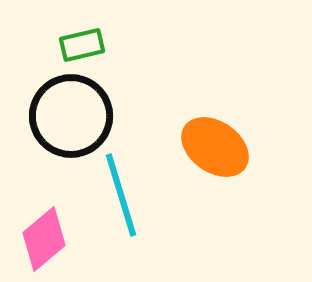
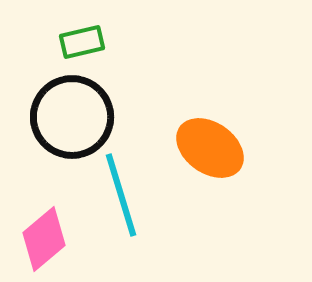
green rectangle: moved 3 px up
black circle: moved 1 px right, 1 px down
orange ellipse: moved 5 px left, 1 px down
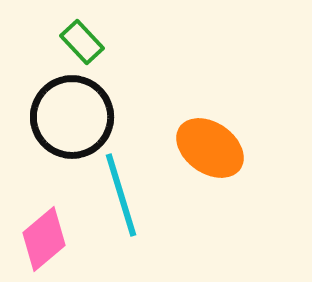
green rectangle: rotated 60 degrees clockwise
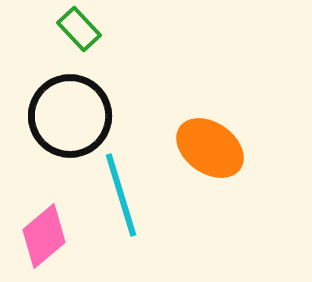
green rectangle: moved 3 px left, 13 px up
black circle: moved 2 px left, 1 px up
pink diamond: moved 3 px up
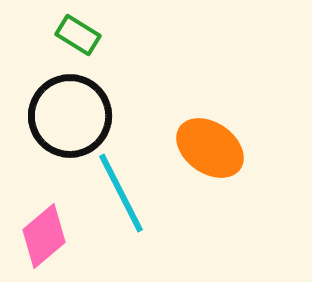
green rectangle: moved 1 px left, 6 px down; rotated 15 degrees counterclockwise
cyan line: moved 2 px up; rotated 10 degrees counterclockwise
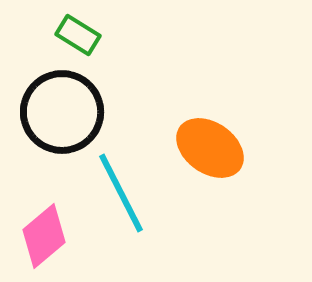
black circle: moved 8 px left, 4 px up
